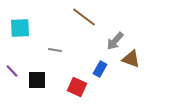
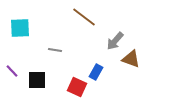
blue rectangle: moved 4 px left, 3 px down
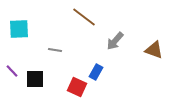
cyan square: moved 1 px left, 1 px down
brown triangle: moved 23 px right, 9 px up
black square: moved 2 px left, 1 px up
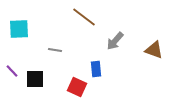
blue rectangle: moved 3 px up; rotated 35 degrees counterclockwise
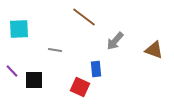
black square: moved 1 px left, 1 px down
red square: moved 3 px right
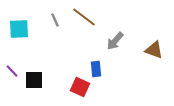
gray line: moved 30 px up; rotated 56 degrees clockwise
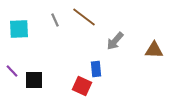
brown triangle: rotated 18 degrees counterclockwise
red square: moved 2 px right, 1 px up
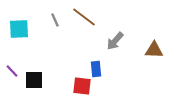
red square: rotated 18 degrees counterclockwise
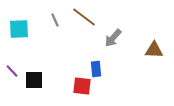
gray arrow: moved 2 px left, 3 px up
